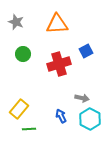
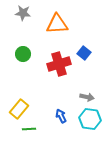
gray star: moved 7 px right, 9 px up; rotated 14 degrees counterclockwise
blue square: moved 2 px left, 2 px down; rotated 24 degrees counterclockwise
gray arrow: moved 5 px right, 1 px up
cyan hexagon: rotated 20 degrees counterclockwise
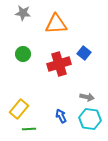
orange triangle: moved 1 px left
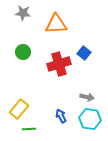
green circle: moved 2 px up
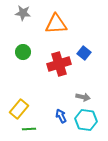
gray arrow: moved 4 px left
cyan hexagon: moved 4 px left, 1 px down
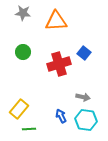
orange triangle: moved 3 px up
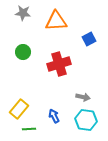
blue square: moved 5 px right, 14 px up; rotated 24 degrees clockwise
blue arrow: moved 7 px left
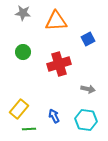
blue square: moved 1 px left
gray arrow: moved 5 px right, 8 px up
